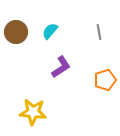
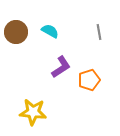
cyan semicircle: rotated 78 degrees clockwise
orange pentagon: moved 16 px left
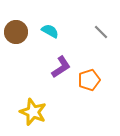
gray line: moved 2 px right; rotated 35 degrees counterclockwise
yellow star: rotated 16 degrees clockwise
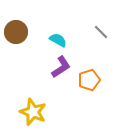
cyan semicircle: moved 8 px right, 9 px down
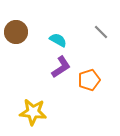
yellow star: rotated 16 degrees counterclockwise
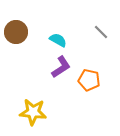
orange pentagon: rotated 30 degrees clockwise
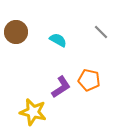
purple L-shape: moved 20 px down
yellow star: rotated 8 degrees clockwise
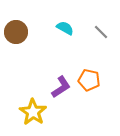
cyan semicircle: moved 7 px right, 12 px up
yellow star: rotated 20 degrees clockwise
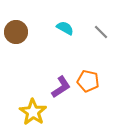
orange pentagon: moved 1 px left, 1 px down
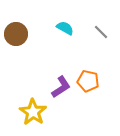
brown circle: moved 2 px down
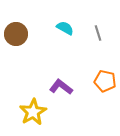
gray line: moved 3 px left, 1 px down; rotated 28 degrees clockwise
orange pentagon: moved 17 px right
purple L-shape: rotated 110 degrees counterclockwise
yellow star: rotated 8 degrees clockwise
